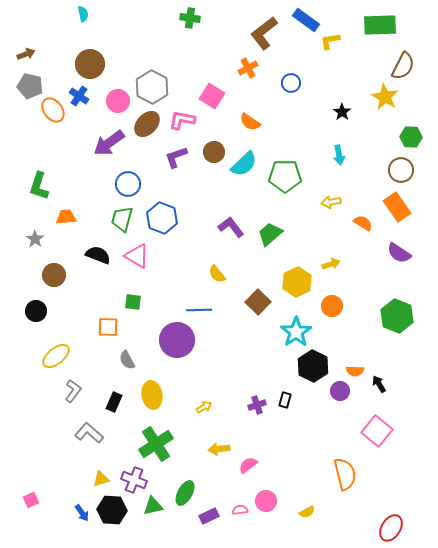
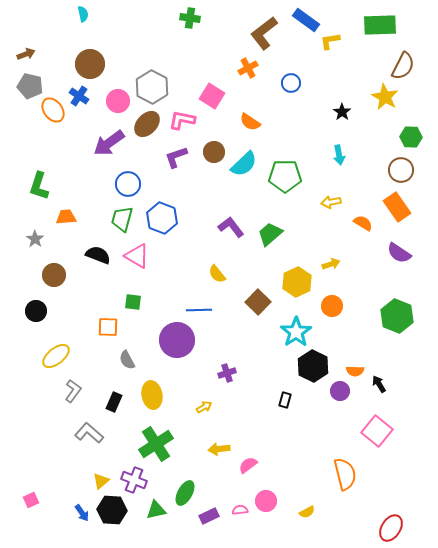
purple cross at (257, 405): moved 30 px left, 32 px up
yellow triangle at (101, 479): moved 2 px down; rotated 24 degrees counterclockwise
green triangle at (153, 506): moved 3 px right, 4 px down
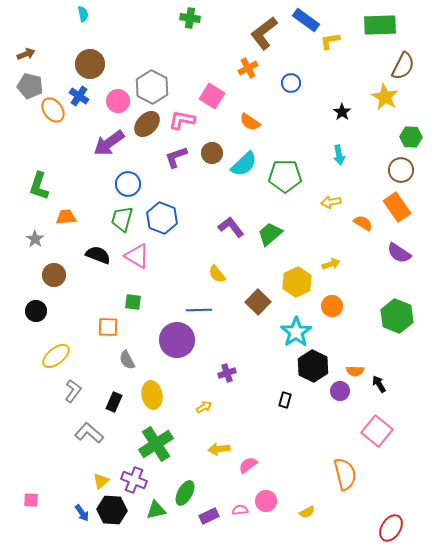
brown circle at (214, 152): moved 2 px left, 1 px down
pink square at (31, 500): rotated 28 degrees clockwise
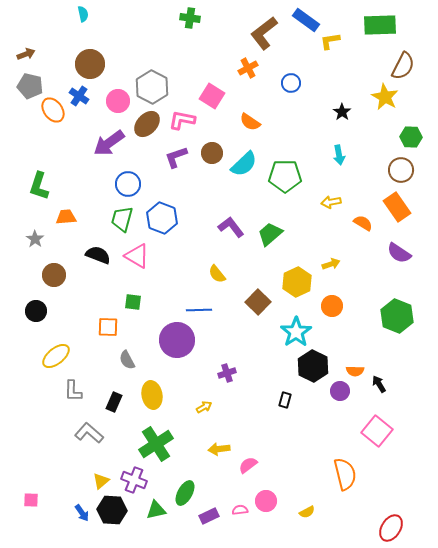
gray L-shape at (73, 391): rotated 145 degrees clockwise
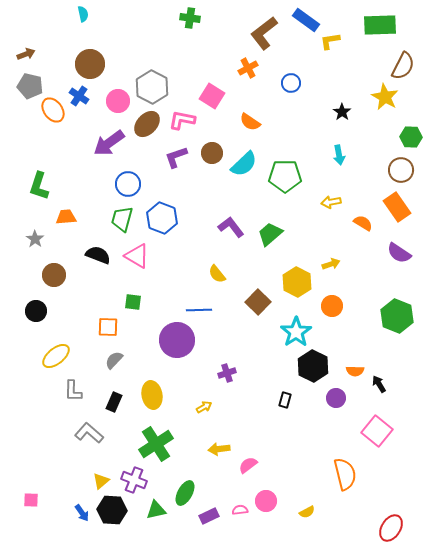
yellow hexagon at (297, 282): rotated 8 degrees counterclockwise
gray semicircle at (127, 360): moved 13 px left; rotated 72 degrees clockwise
purple circle at (340, 391): moved 4 px left, 7 px down
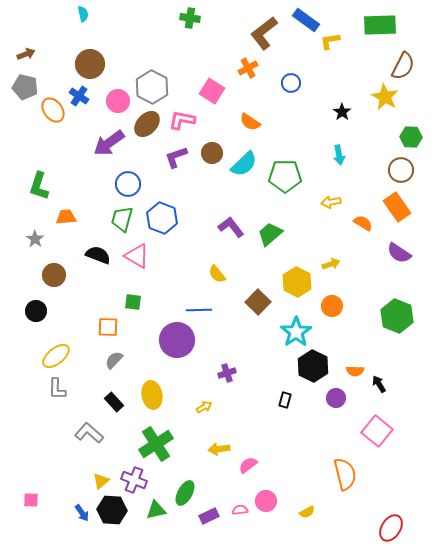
gray pentagon at (30, 86): moved 5 px left, 1 px down
pink square at (212, 96): moved 5 px up
gray L-shape at (73, 391): moved 16 px left, 2 px up
black rectangle at (114, 402): rotated 66 degrees counterclockwise
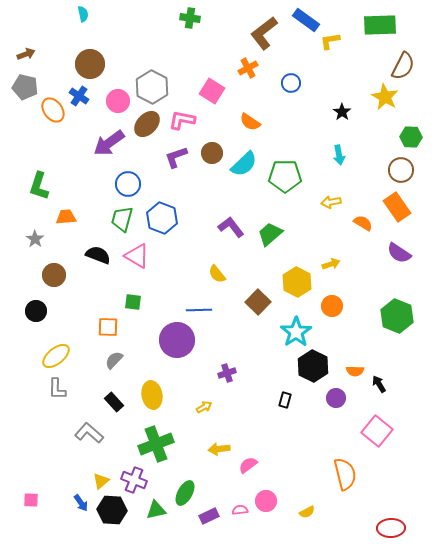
green cross at (156, 444): rotated 12 degrees clockwise
blue arrow at (82, 513): moved 1 px left, 10 px up
red ellipse at (391, 528): rotated 56 degrees clockwise
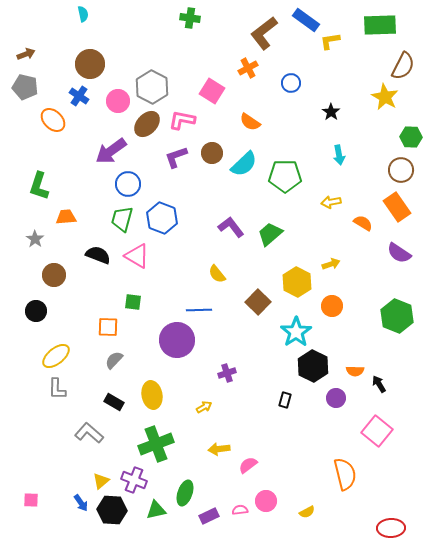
orange ellipse at (53, 110): moved 10 px down; rotated 10 degrees counterclockwise
black star at (342, 112): moved 11 px left
purple arrow at (109, 143): moved 2 px right, 8 px down
black rectangle at (114, 402): rotated 18 degrees counterclockwise
green ellipse at (185, 493): rotated 10 degrees counterclockwise
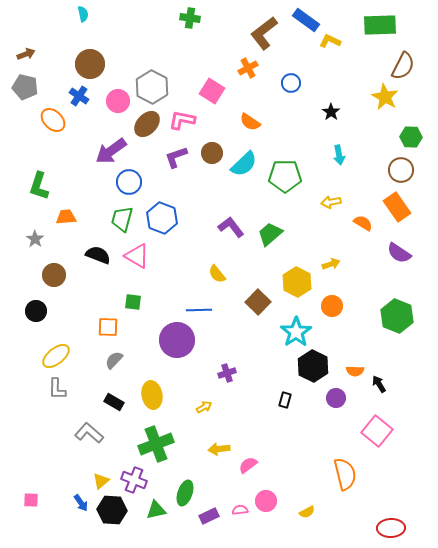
yellow L-shape at (330, 41): rotated 35 degrees clockwise
blue circle at (128, 184): moved 1 px right, 2 px up
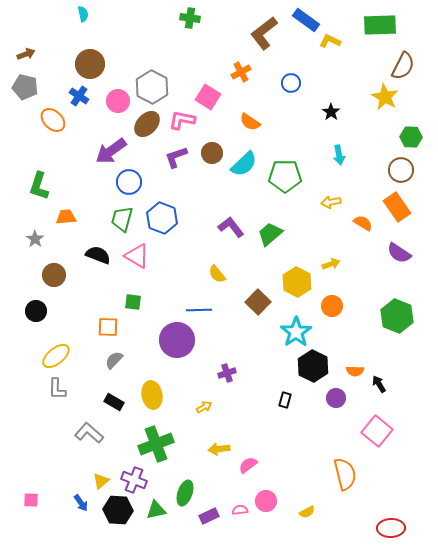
orange cross at (248, 68): moved 7 px left, 4 px down
pink square at (212, 91): moved 4 px left, 6 px down
black hexagon at (112, 510): moved 6 px right
